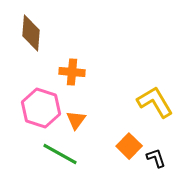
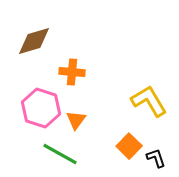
brown diamond: moved 3 px right, 8 px down; rotated 69 degrees clockwise
yellow L-shape: moved 6 px left, 1 px up
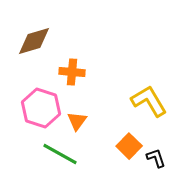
orange triangle: moved 1 px right, 1 px down
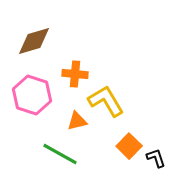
orange cross: moved 3 px right, 2 px down
yellow L-shape: moved 43 px left
pink hexagon: moved 9 px left, 13 px up
orange triangle: rotated 40 degrees clockwise
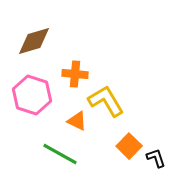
orange triangle: rotated 40 degrees clockwise
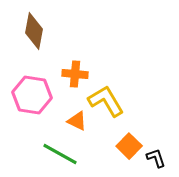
brown diamond: moved 10 px up; rotated 63 degrees counterclockwise
pink hexagon: rotated 9 degrees counterclockwise
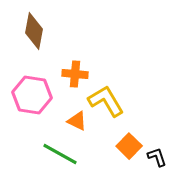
black L-shape: moved 1 px right, 1 px up
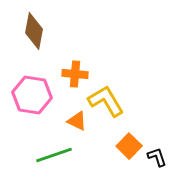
green line: moved 6 px left, 1 px down; rotated 48 degrees counterclockwise
